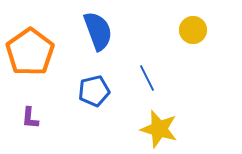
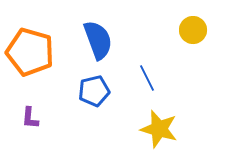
blue semicircle: moved 9 px down
orange pentagon: rotated 21 degrees counterclockwise
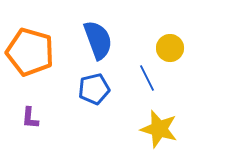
yellow circle: moved 23 px left, 18 px down
blue pentagon: moved 2 px up
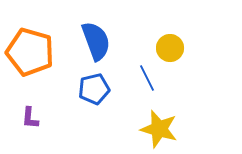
blue semicircle: moved 2 px left, 1 px down
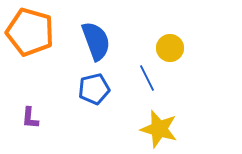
orange pentagon: moved 20 px up
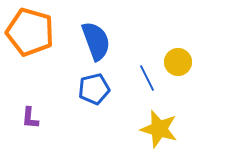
yellow circle: moved 8 px right, 14 px down
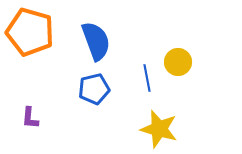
blue line: rotated 16 degrees clockwise
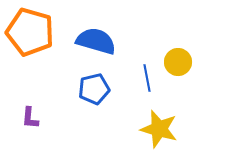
blue semicircle: rotated 54 degrees counterclockwise
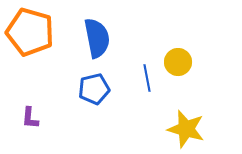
blue semicircle: moved 1 px right, 3 px up; rotated 63 degrees clockwise
yellow star: moved 27 px right
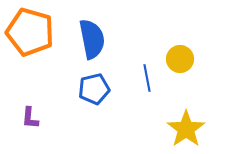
blue semicircle: moved 5 px left, 1 px down
yellow circle: moved 2 px right, 3 px up
yellow star: rotated 21 degrees clockwise
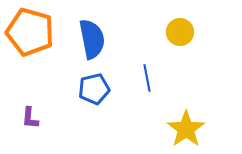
yellow circle: moved 27 px up
